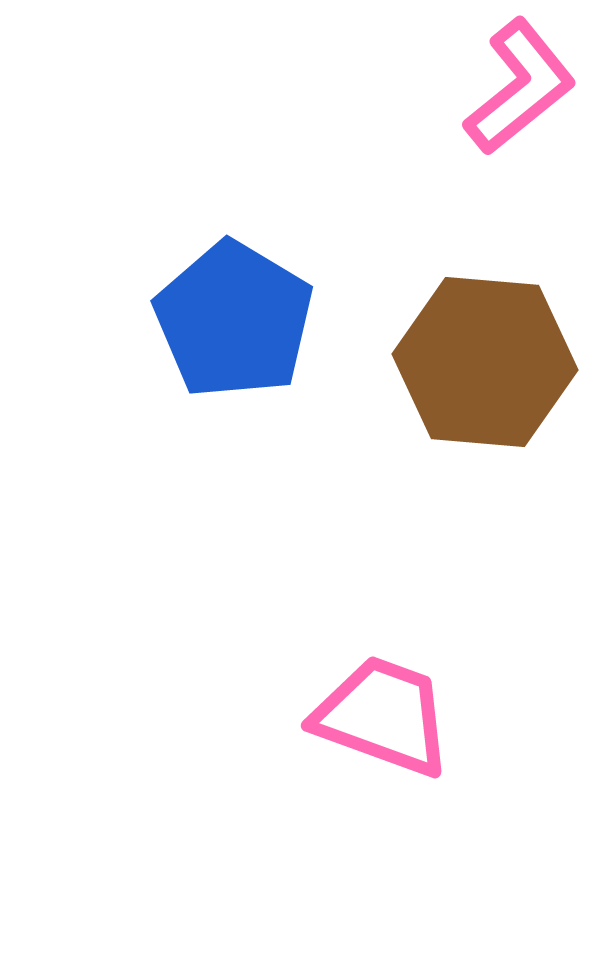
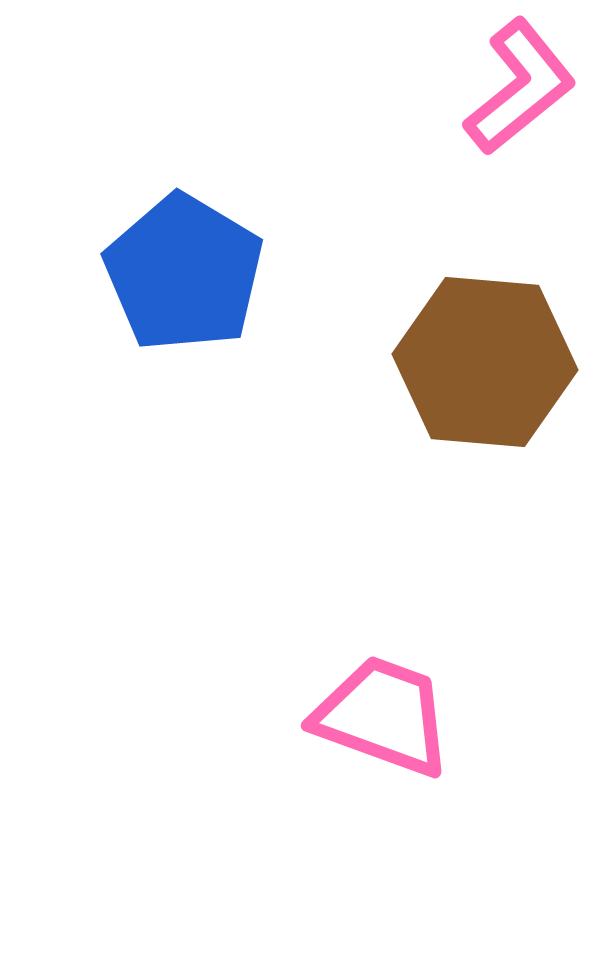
blue pentagon: moved 50 px left, 47 px up
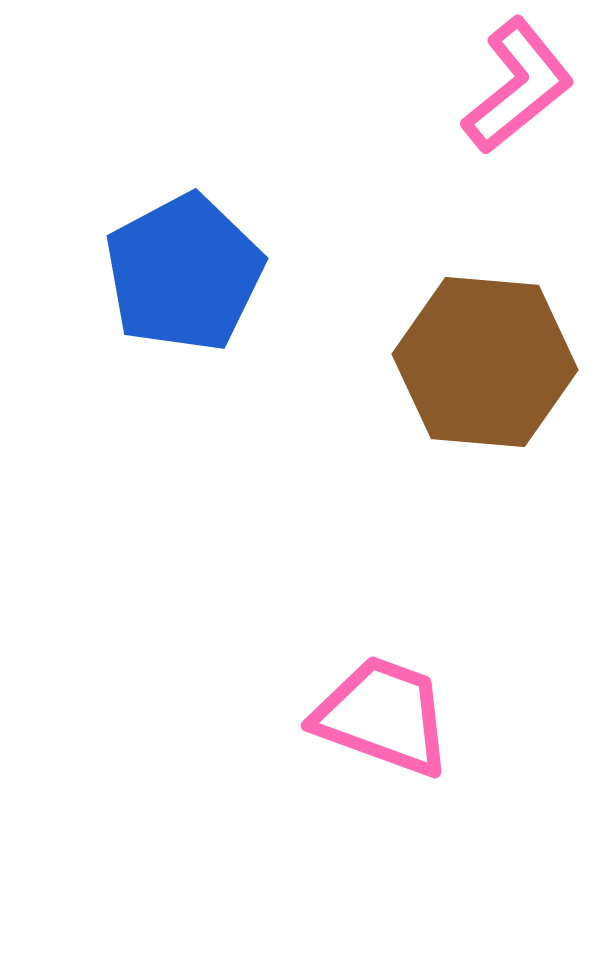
pink L-shape: moved 2 px left, 1 px up
blue pentagon: rotated 13 degrees clockwise
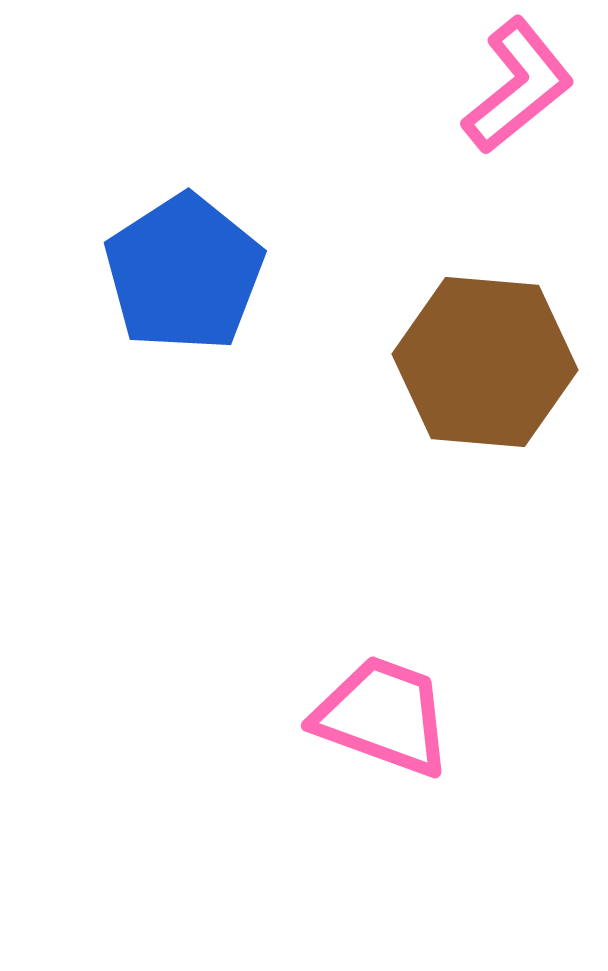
blue pentagon: rotated 5 degrees counterclockwise
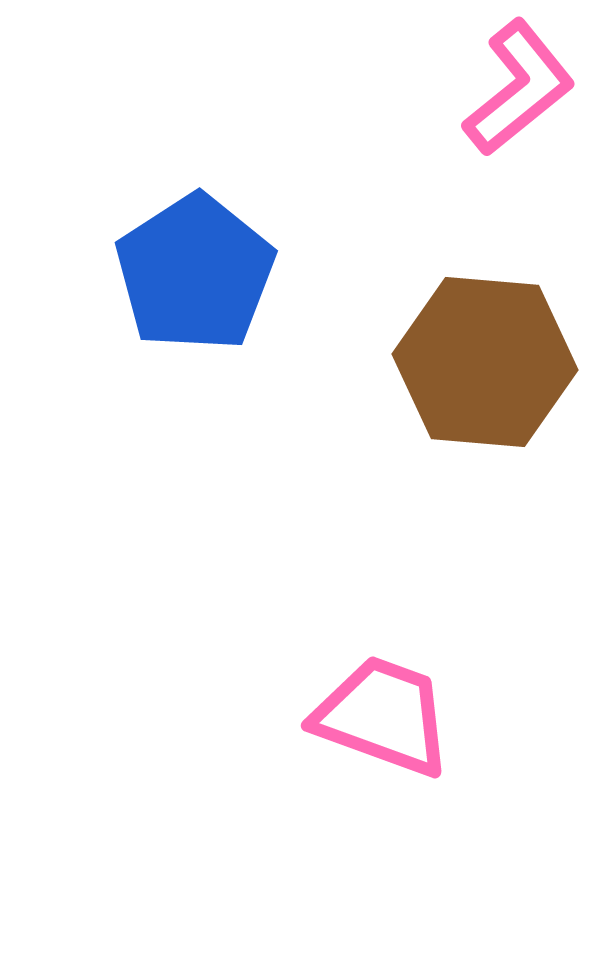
pink L-shape: moved 1 px right, 2 px down
blue pentagon: moved 11 px right
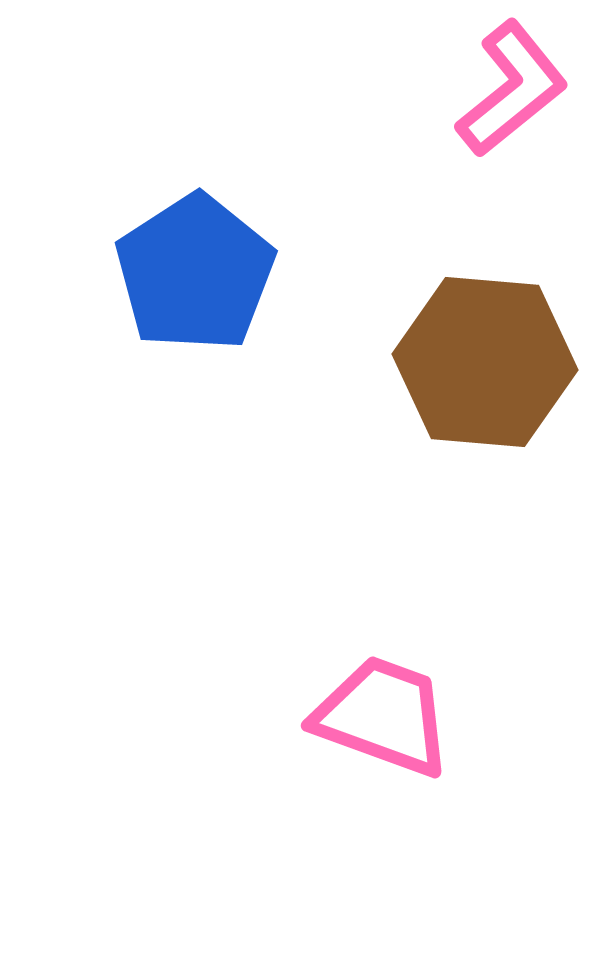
pink L-shape: moved 7 px left, 1 px down
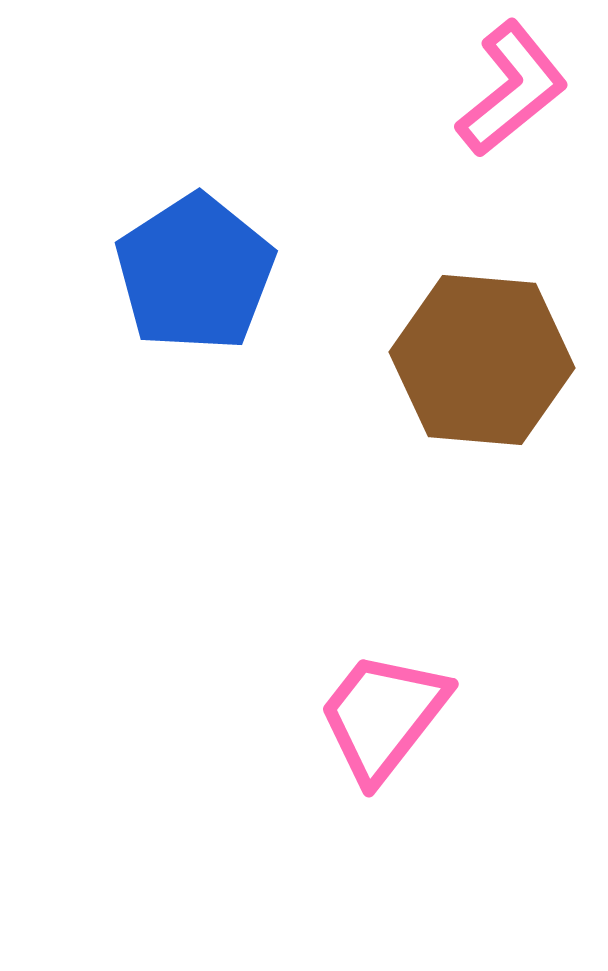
brown hexagon: moved 3 px left, 2 px up
pink trapezoid: rotated 72 degrees counterclockwise
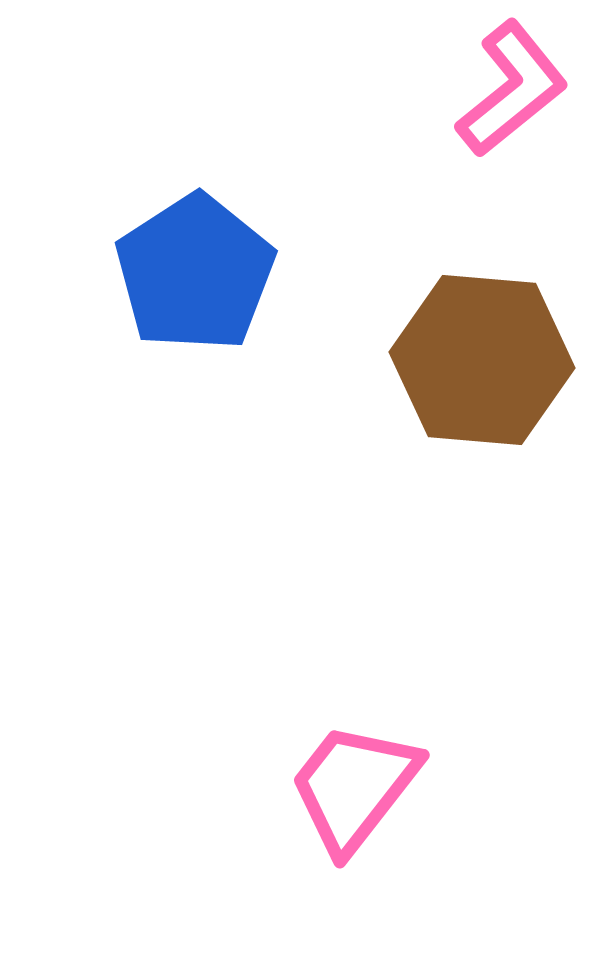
pink trapezoid: moved 29 px left, 71 px down
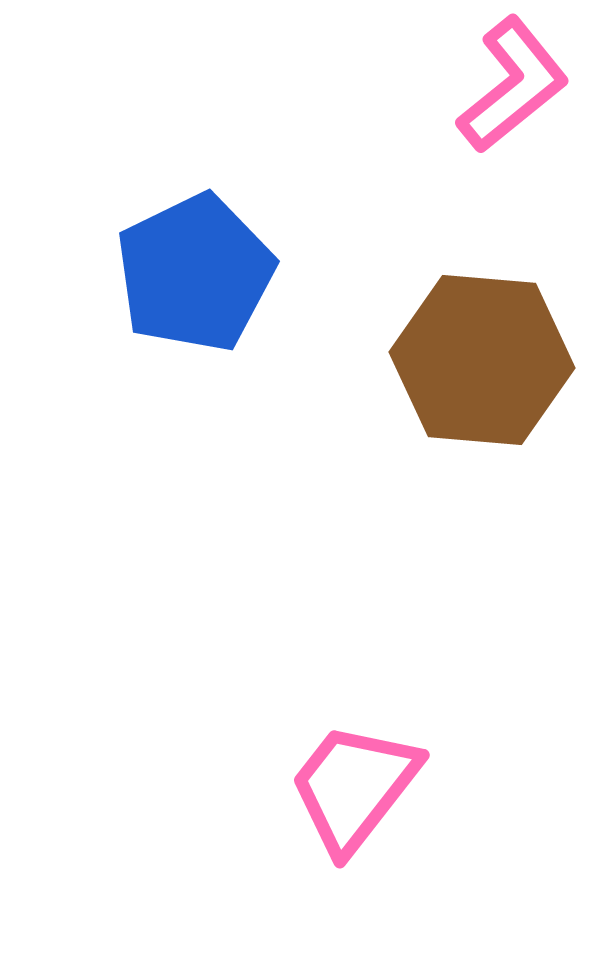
pink L-shape: moved 1 px right, 4 px up
blue pentagon: rotated 7 degrees clockwise
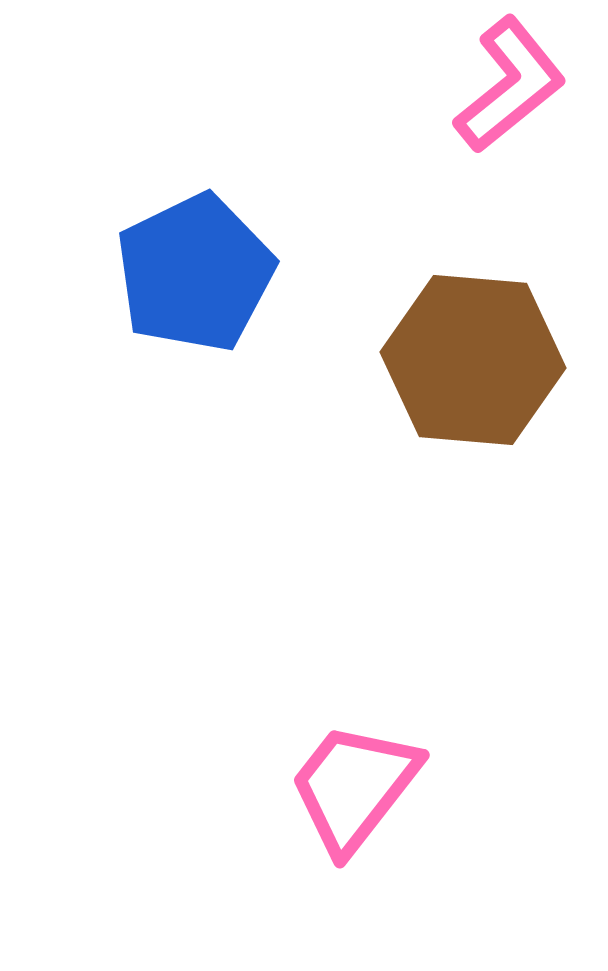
pink L-shape: moved 3 px left
brown hexagon: moved 9 px left
